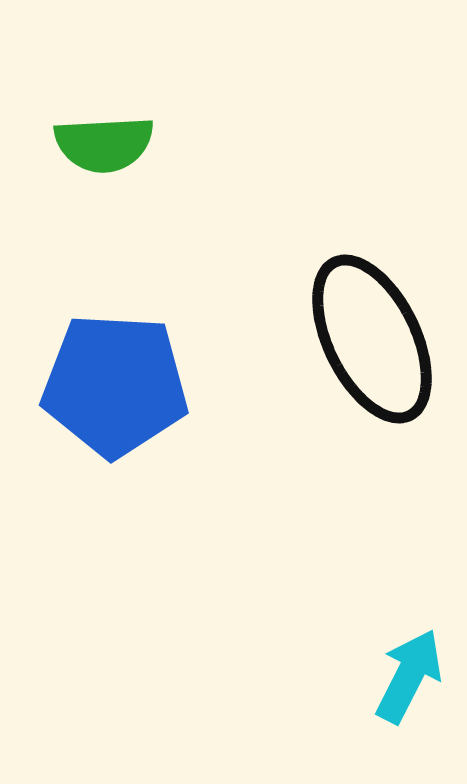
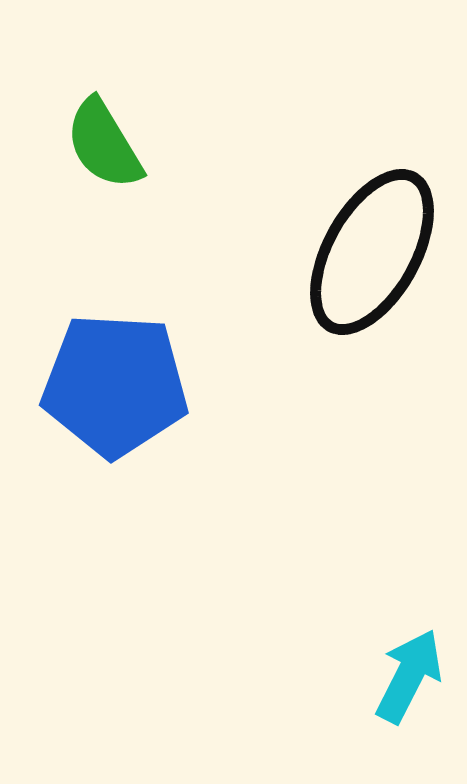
green semicircle: rotated 62 degrees clockwise
black ellipse: moved 87 px up; rotated 55 degrees clockwise
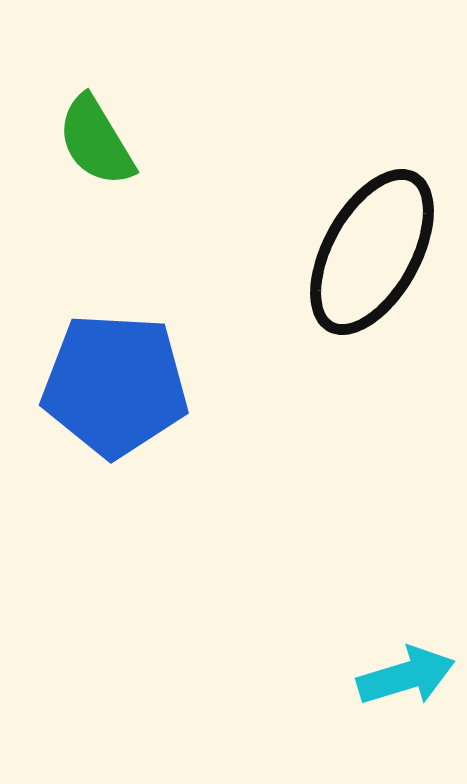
green semicircle: moved 8 px left, 3 px up
cyan arrow: moved 3 px left; rotated 46 degrees clockwise
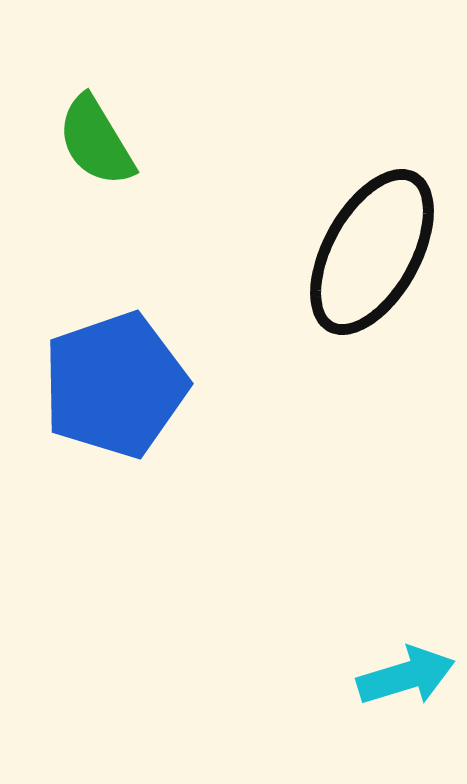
blue pentagon: rotated 22 degrees counterclockwise
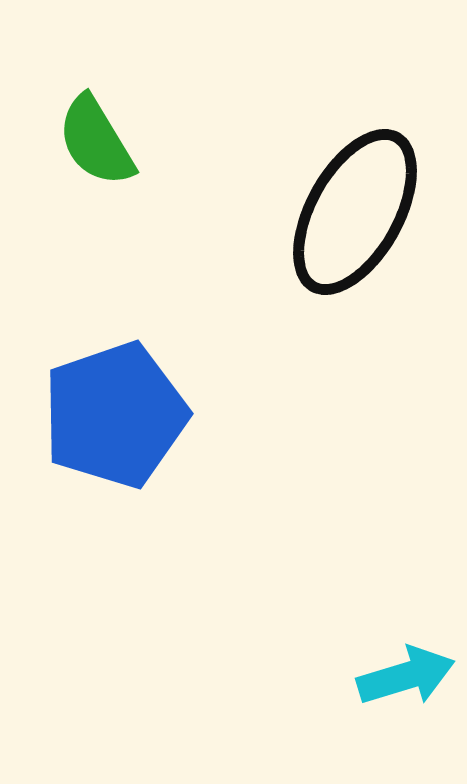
black ellipse: moved 17 px left, 40 px up
blue pentagon: moved 30 px down
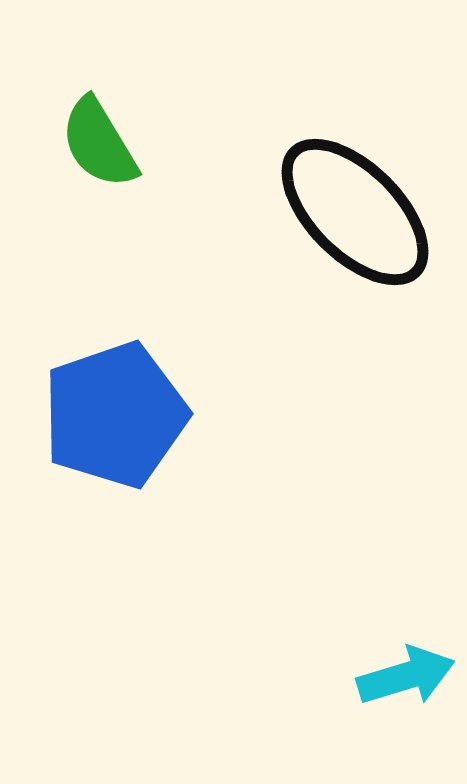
green semicircle: moved 3 px right, 2 px down
black ellipse: rotated 74 degrees counterclockwise
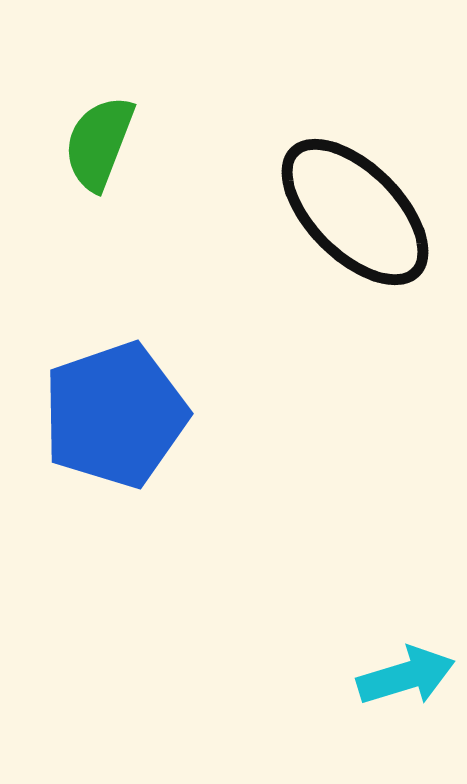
green semicircle: rotated 52 degrees clockwise
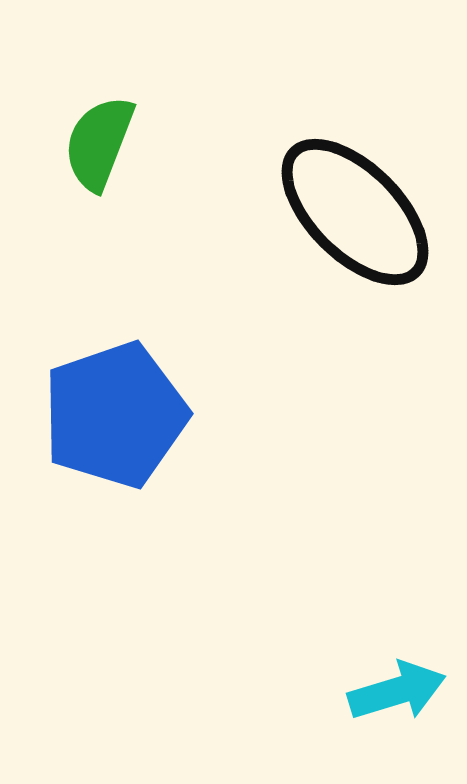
cyan arrow: moved 9 px left, 15 px down
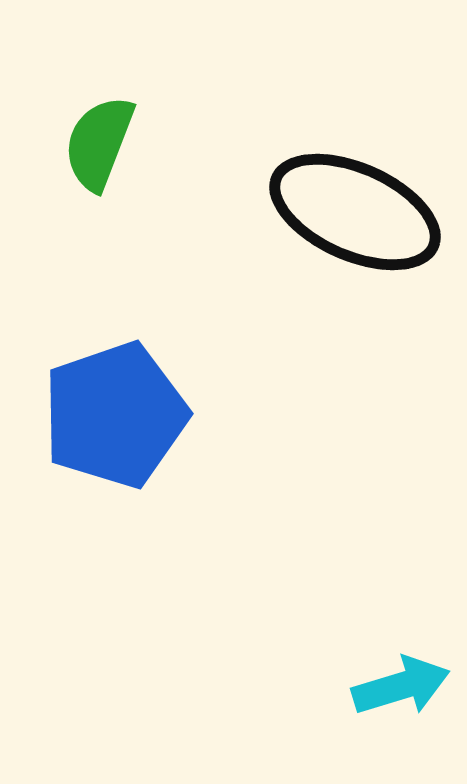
black ellipse: rotated 21 degrees counterclockwise
cyan arrow: moved 4 px right, 5 px up
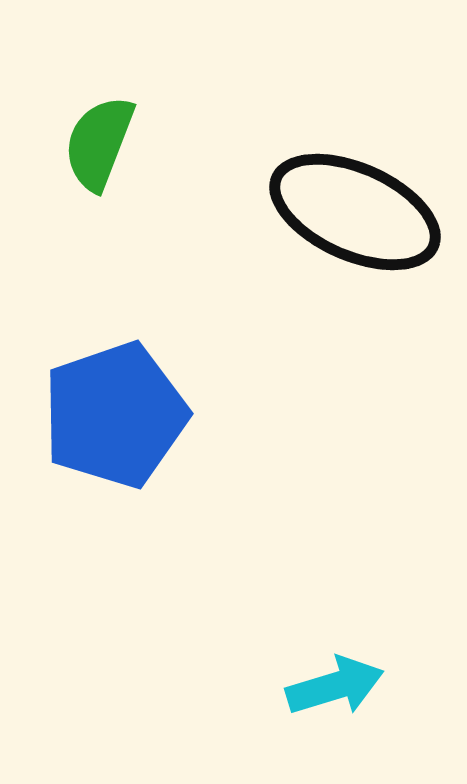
cyan arrow: moved 66 px left
